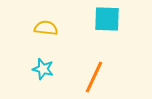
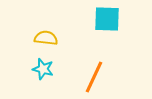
yellow semicircle: moved 10 px down
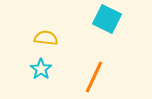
cyan square: rotated 24 degrees clockwise
cyan star: moved 2 px left; rotated 20 degrees clockwise
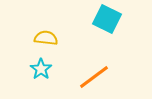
orange line: rotated 28 degrees clockwise
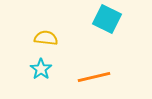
orange line: rotated 24 degrees clockwise
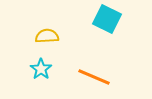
yellow semicircle: moved 1 px right, 2 px up; rotated 10 degrees counterclockwise
orange line: rotated 36 degrees clockwise
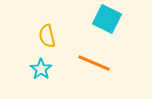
yellow semicircle: rotated 100 degrees counterclockwise
orange line: moved 14 px up
